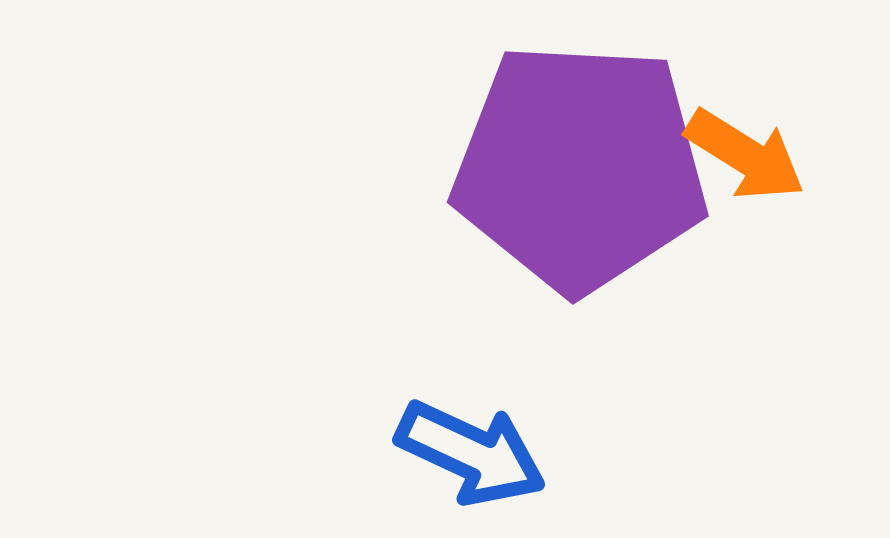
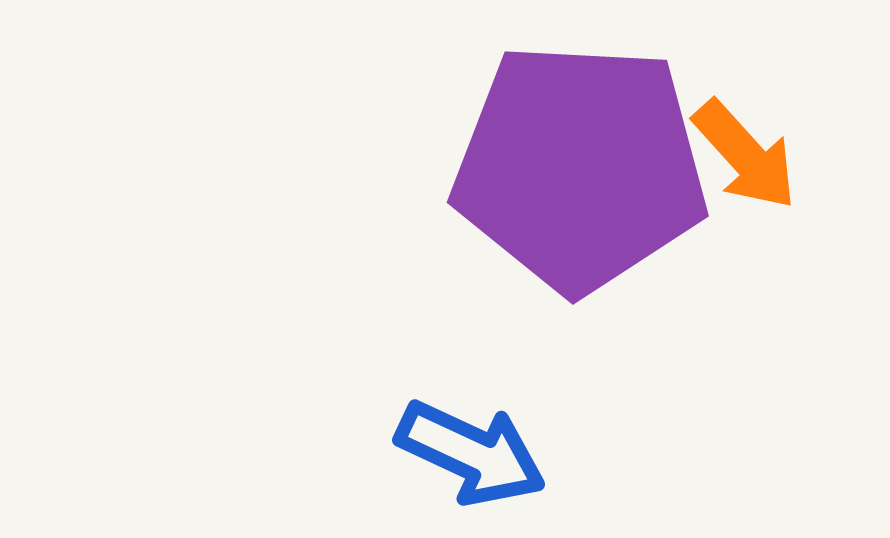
orange arrow: rotated 16 degrees clockwise
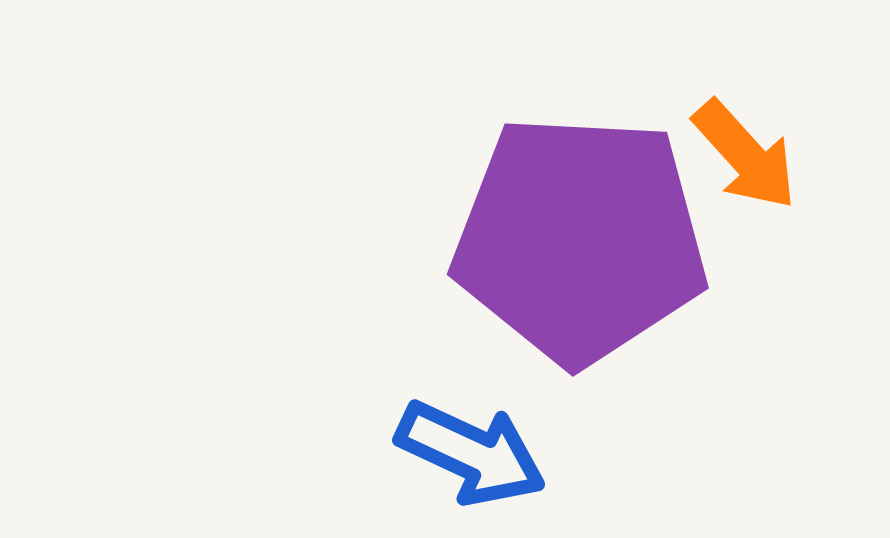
purple pentagon: moved 72 px down
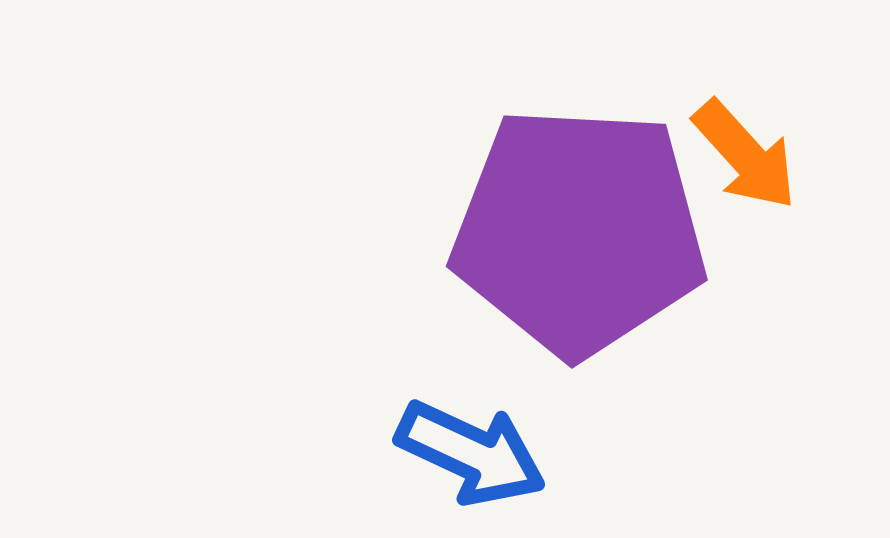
purple pentagon: moved 1 px left, 8 px up
